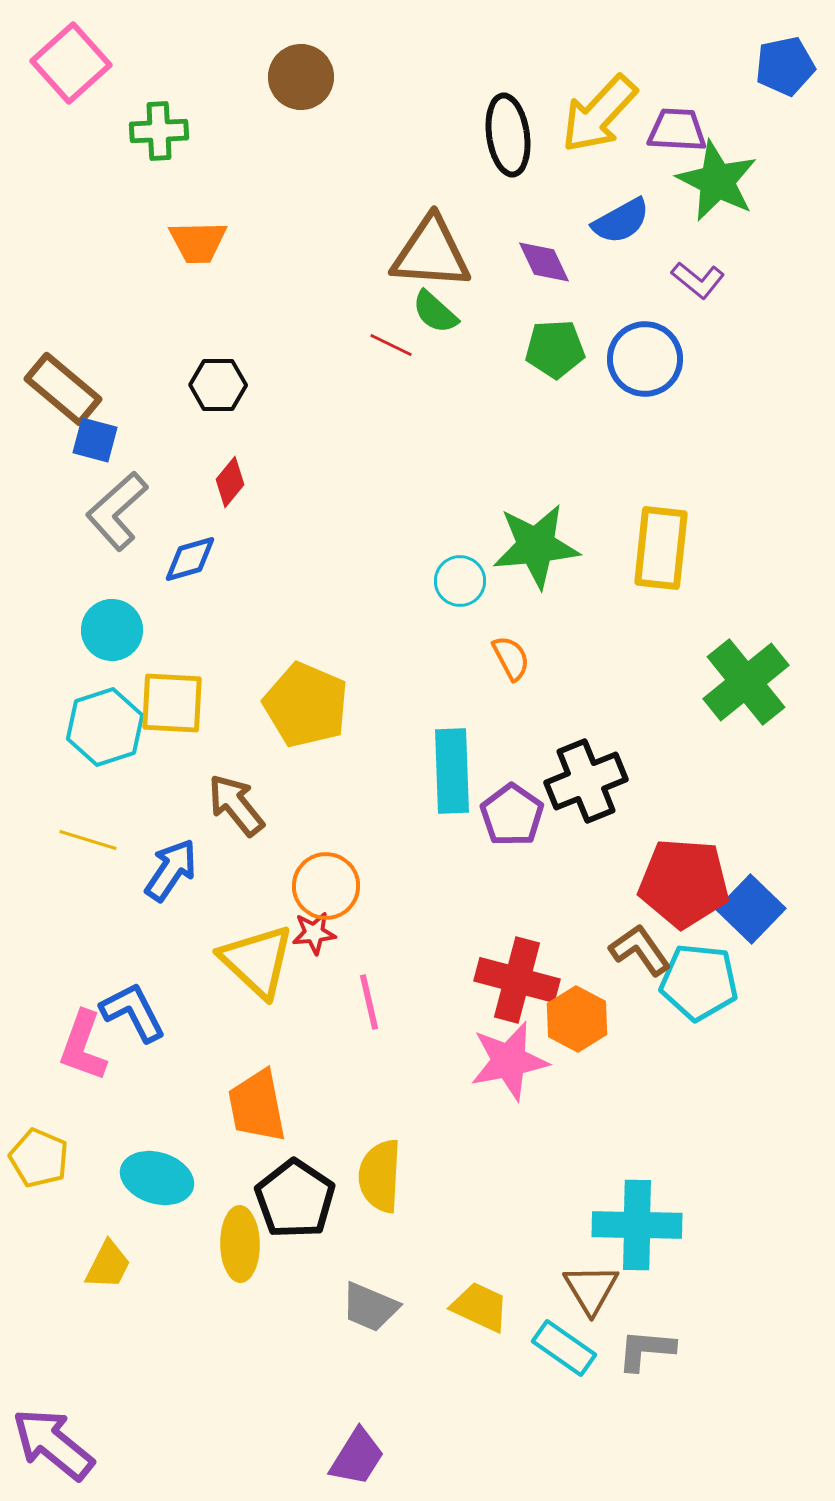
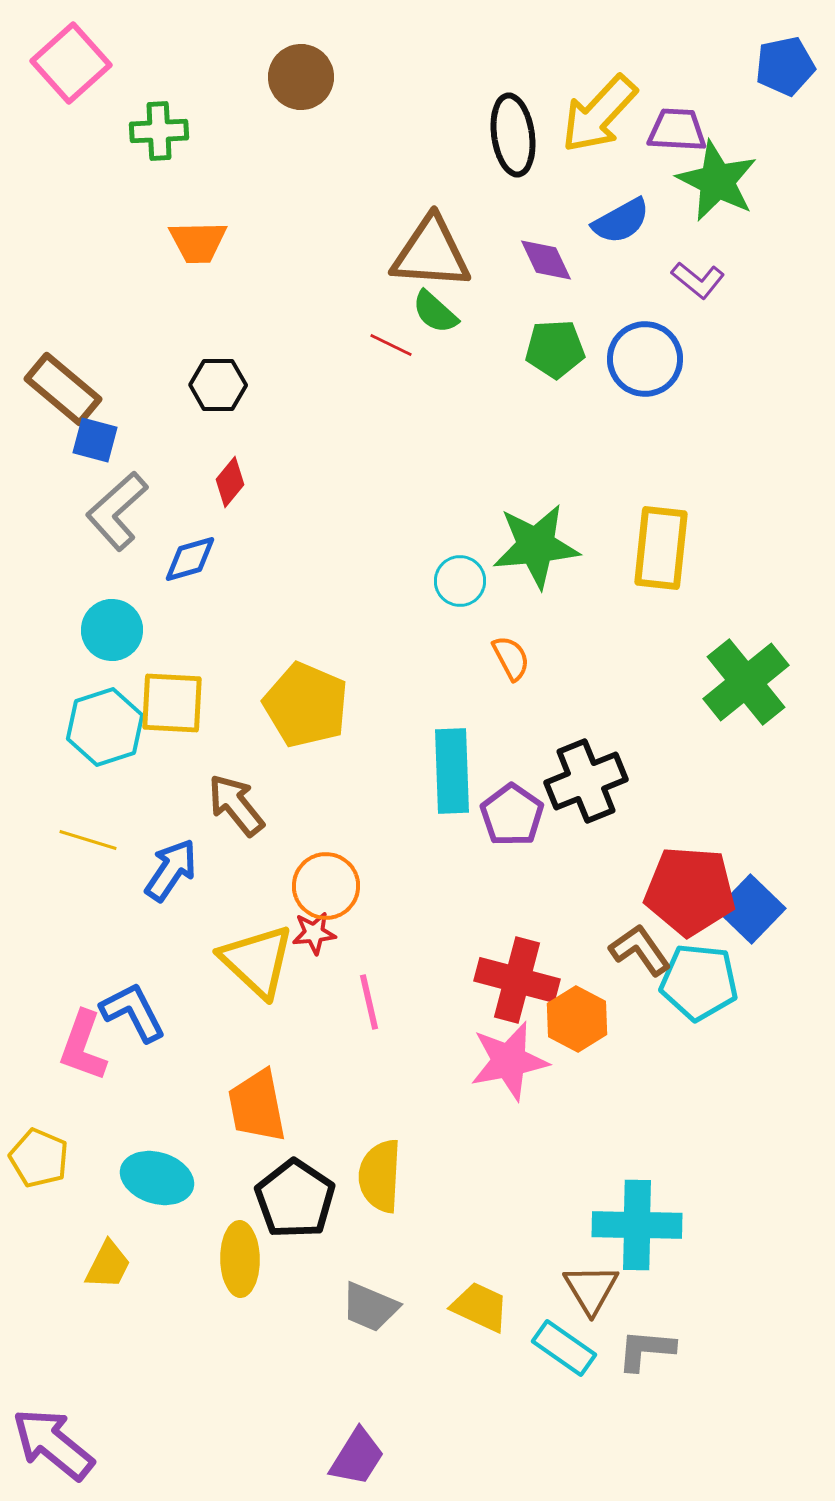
black ellipse at (508, 135): moved 5 px right
purple diamond at (544, 262): moved 2 px right, 2 px up
red pentagon at (684, 883): moved 6 px right, 8 px down
yellow ellipse at (240, 1244): moved 15 px down
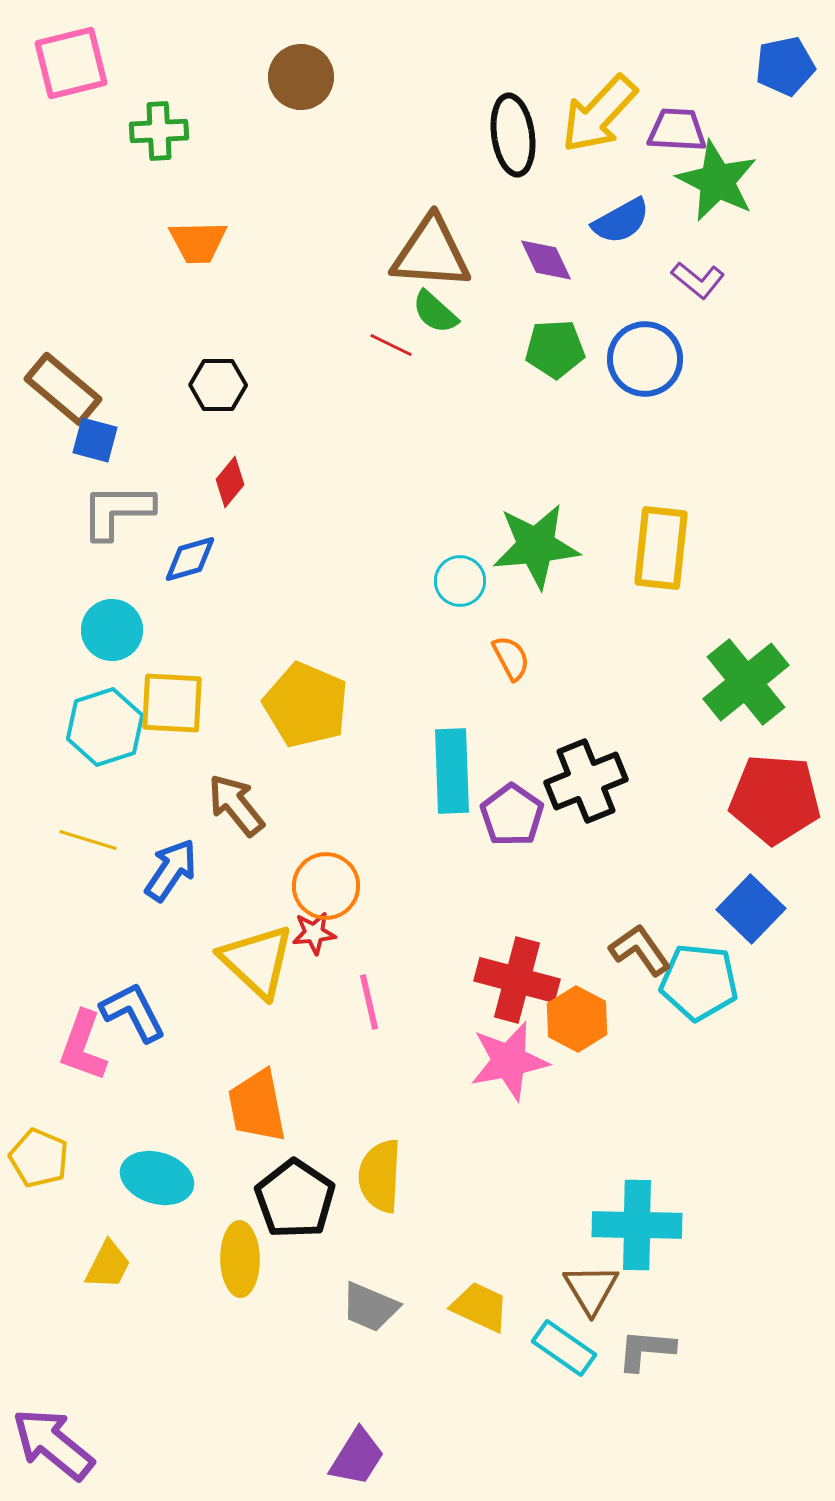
pink square at (71, 63): rotated 28 degrees clockwise
gray L-shape at (117, 511): rotated 42 degrees clockwise
red pentagon at (690, 891): moved 85 px right, 92 px up
